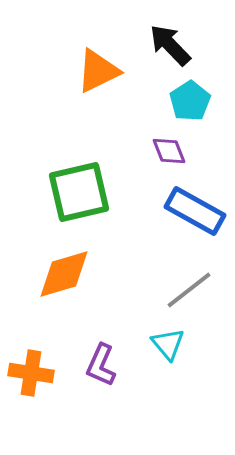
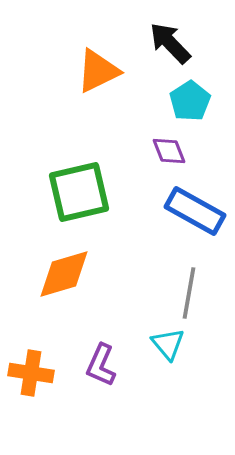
black arrow: moved 2 px up
gray line: moved 3 px down; rotated 42 degrees counterclockwise
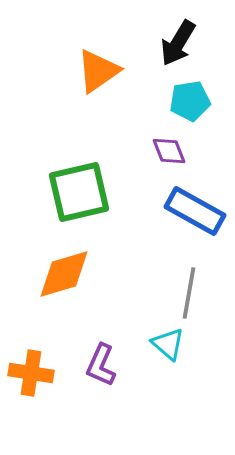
black arrow: moved 8 px right; rotated 105 degrees counterclockwise
orange triangle: rotated 9 degrees counterclockwise
cyan pentagon: rotated 24 degrees clockwise
cyan triangle: rotated 9 degrees counterclockwise
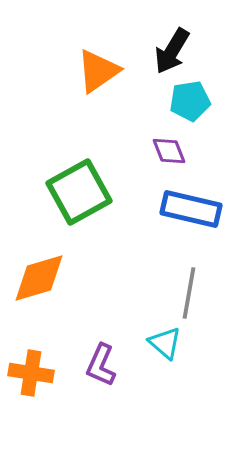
black arrow: moved 6 px left, 8 px down
green square: rotated 16 degrees counterclockwise
blue rectangle: moved 4 px left, 2 px up; rotated 16 degrees counterclockwise
orange diamond: moved 25 px left, 4 px down
cyan triangle: moved 3 px left, 1 px up
